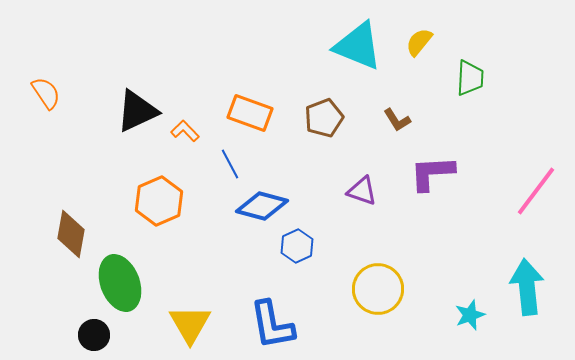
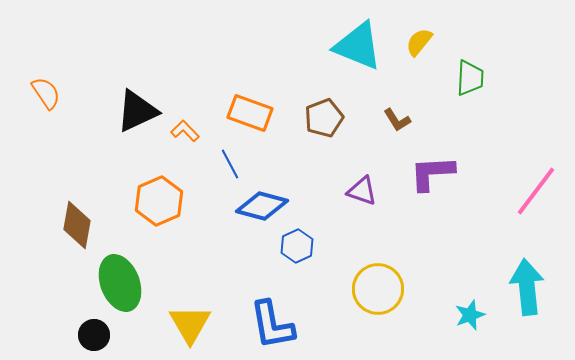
brown diamond: moved 6 px right, 9 px up
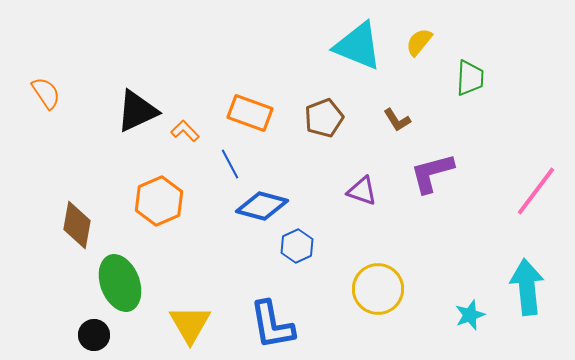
purple L-shape: rotated 12 degrees counterclockwise
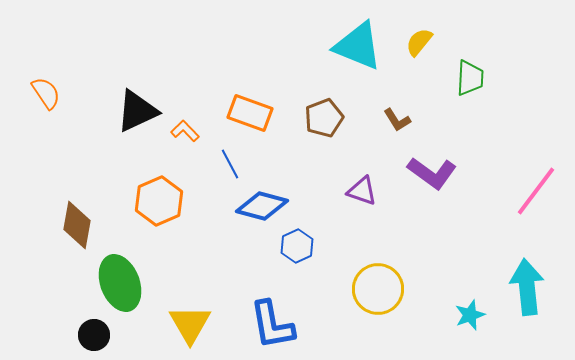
purple L-shape: rotated 129 degrees counterclockwise
